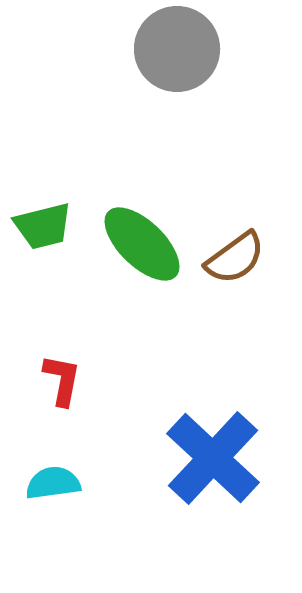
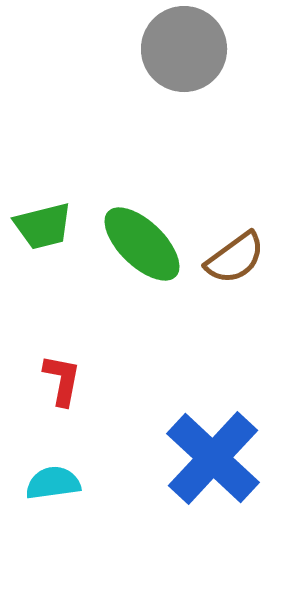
gray circle: moved 7 px right
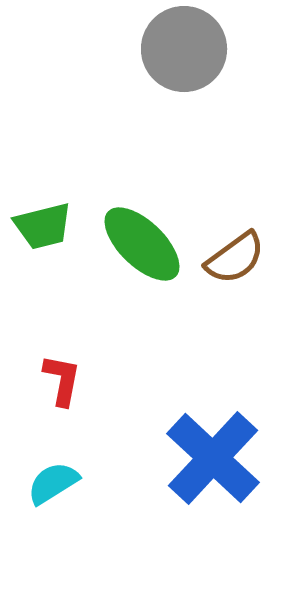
cyan semicircle: rotated 24 degrees counterclockwise
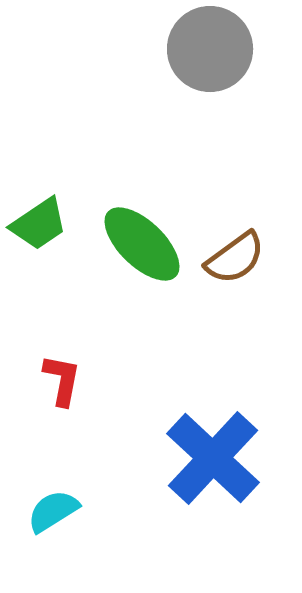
gray circle: moved 26 px right
green trapezoid: moved 4 px left, 2 px up; rotated 20 degrees counterclockwise
cyan semicircle: moved 28 px down
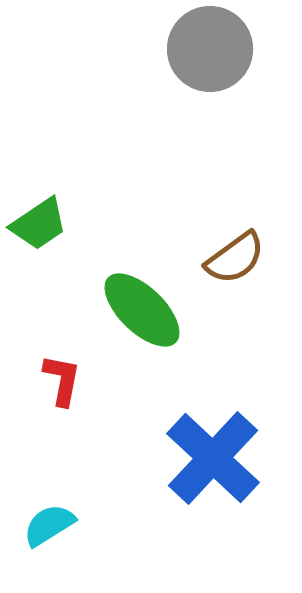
green ellipse: moved 66 px down
cyan semicircle: moved 4 px left, 14 px down
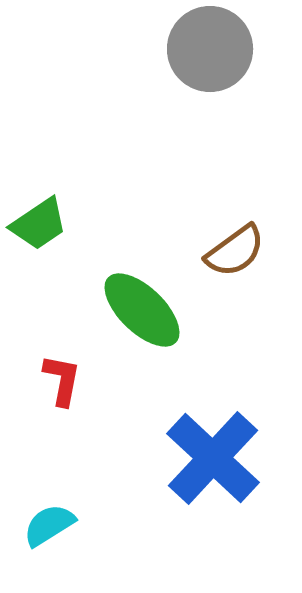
brown semicircle: moved 7 px up
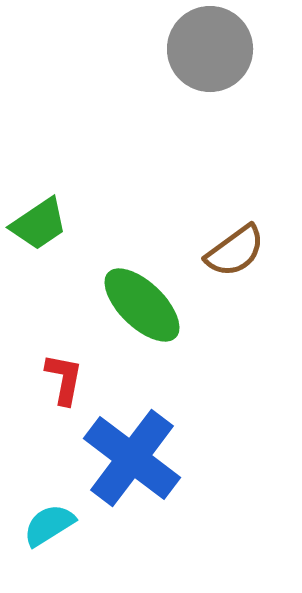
green ellipse: moved 5 px up
red L-shape: moved 2 px right, 1 px up
blue cross: moved 81 px left; rotated 6 degrees counterclockwise
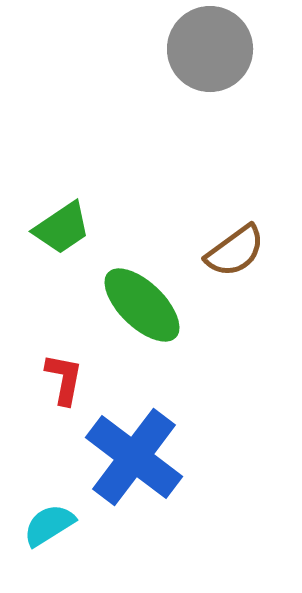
green trapezoid: moved 23 px right, 4 px down
blue cross: moved 2 px right, 1 px up
